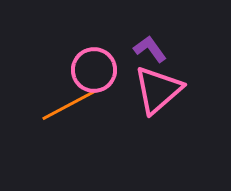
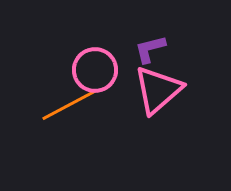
purple L-shape: rotated 68 degrees counterclockwise
pink circle: moved 1 px right
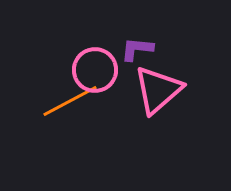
purple L-shape: moved 13 px left; rotated 20 degrees clockwise
orange line: moved 1 px right, 4 px up
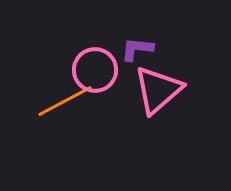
orange line: moved 5 px left
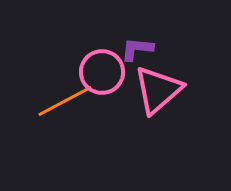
pink circle: moved 7 px right, 2 px down
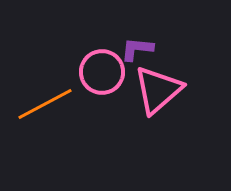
orange line: moved 20 px left, 3 px down
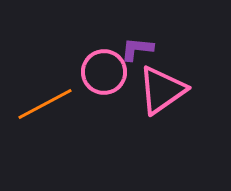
pink circle: moved 2 px right
pink triangle: moved 4 px right; rotated 6 degrees clockwise
